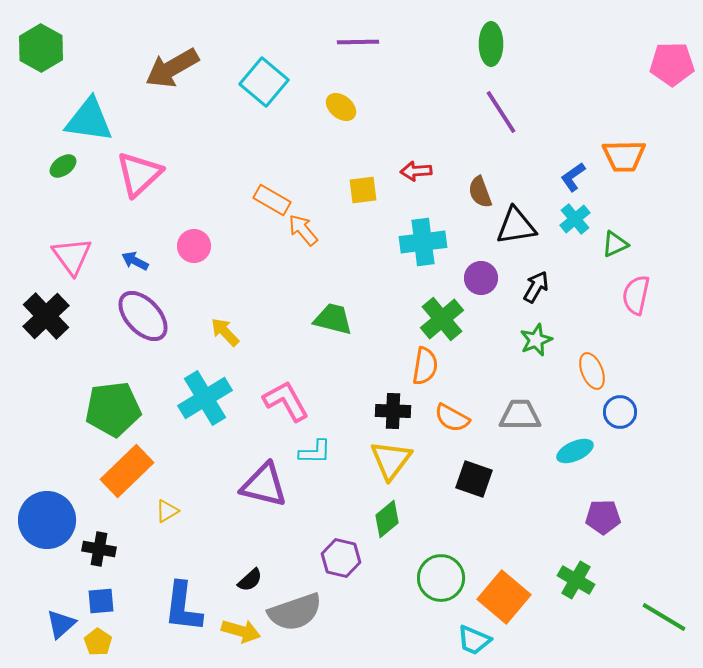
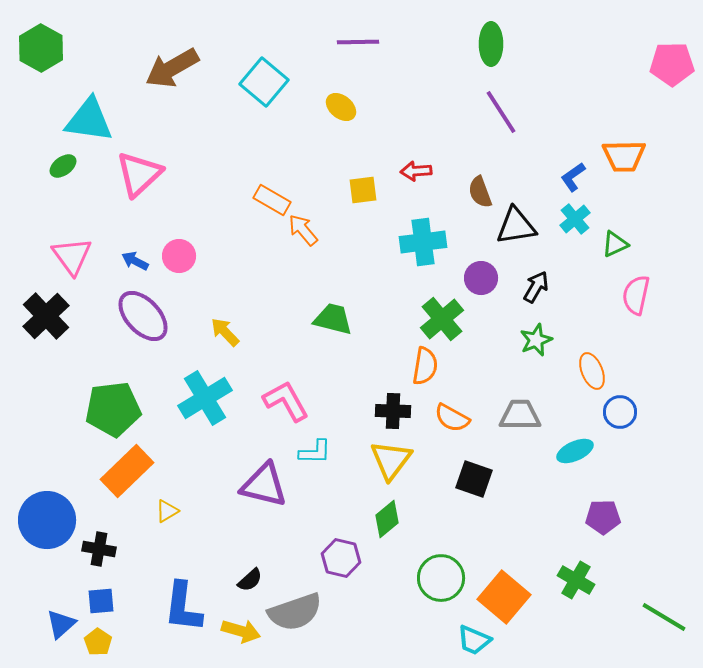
pink circle at (194, 246): moved 15 px left, 10 px down
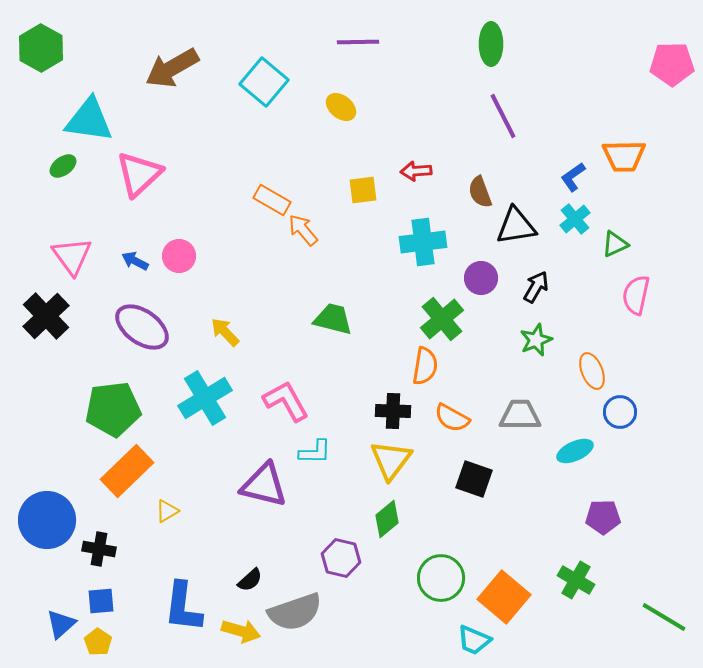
purple line at (501, 112): moved 2 px right, 4 px down; rotated 6 degrees clockwise
purple ellipse at (143, 316): moved 1 px left, 11 px down; rotated 12 degrees counterclockwise
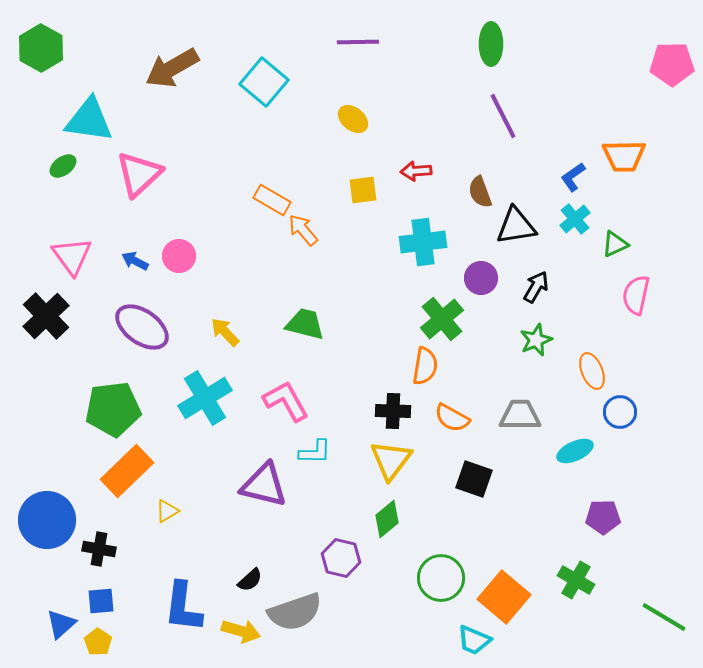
yellow ellipse at (341, 107): moved 12 px right, 12 px down
green trapezoid at (333, 319): moved 28 px left, 5 px down
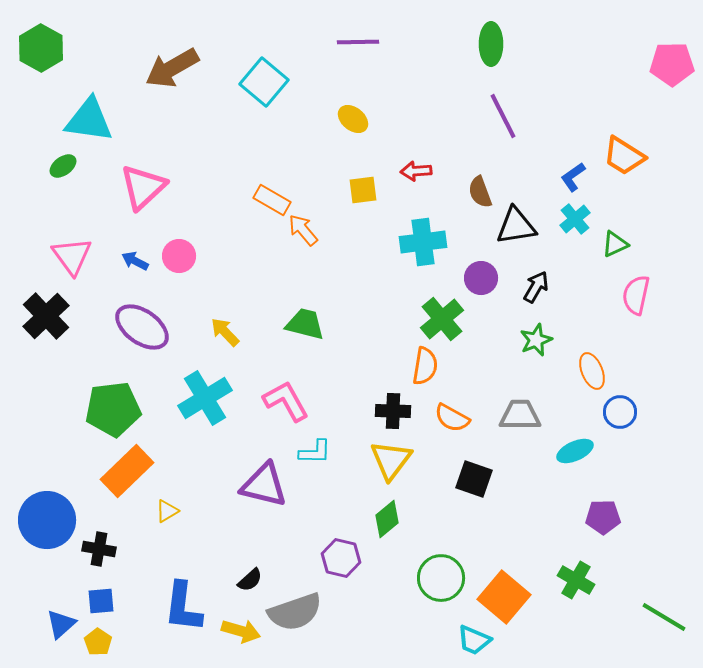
orange trapezoid at (624, 156): rotated 33 degrees clockwise
pink triangle at (139, 174): moved 4 px right, 13 px down
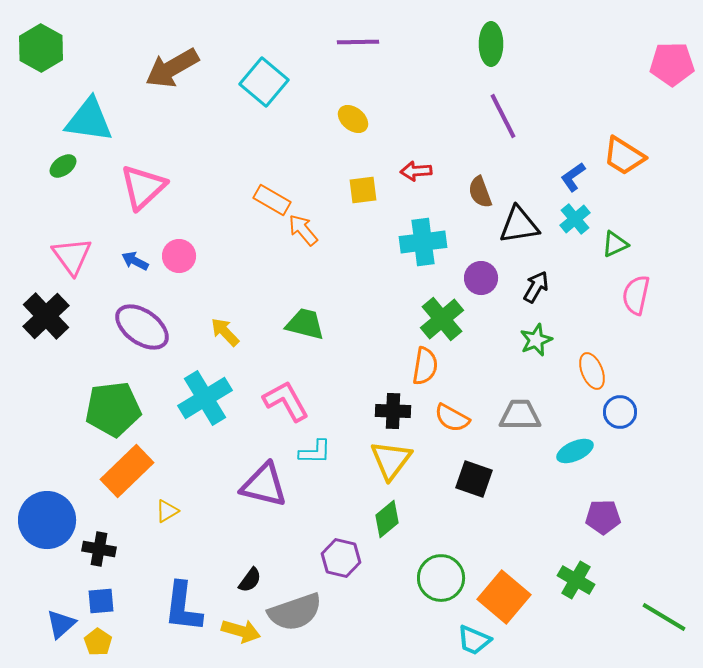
black triangle at (516, 226): moved 3 px right, 1 px up
black semicircle at (250, 580): rotated 12 degrees counterclockwise
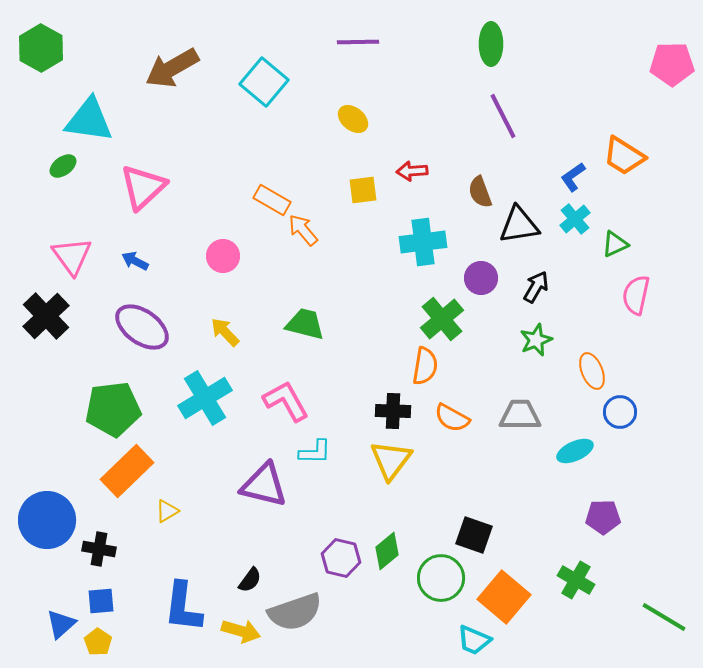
red arrow at (416, 171): moved 4 px left
pink circle at (179, 256): moved 44 px right
black square at (474, 479): moved 56 px down
green diamond at (387, 519): moved 32 px down
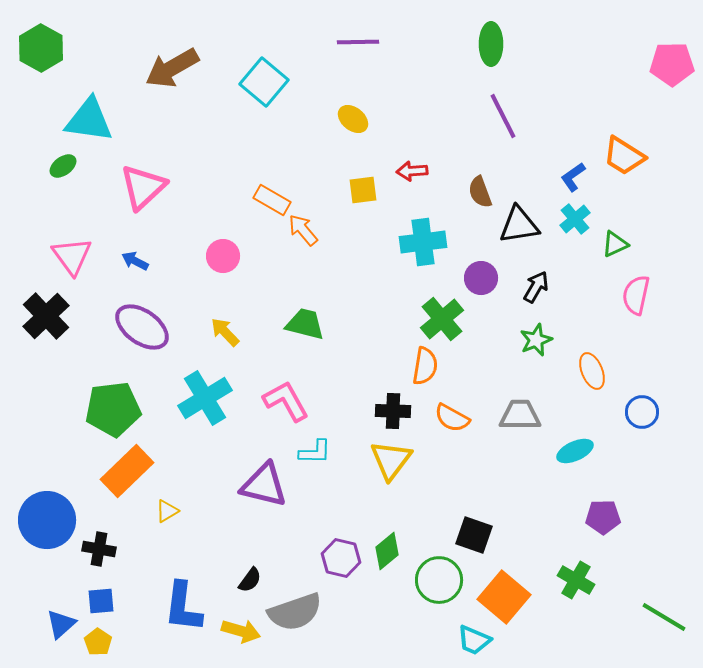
blue circle at (620, 412): moved 22 px right
green circle at (441, 578): moved 2 px left, 2 px down
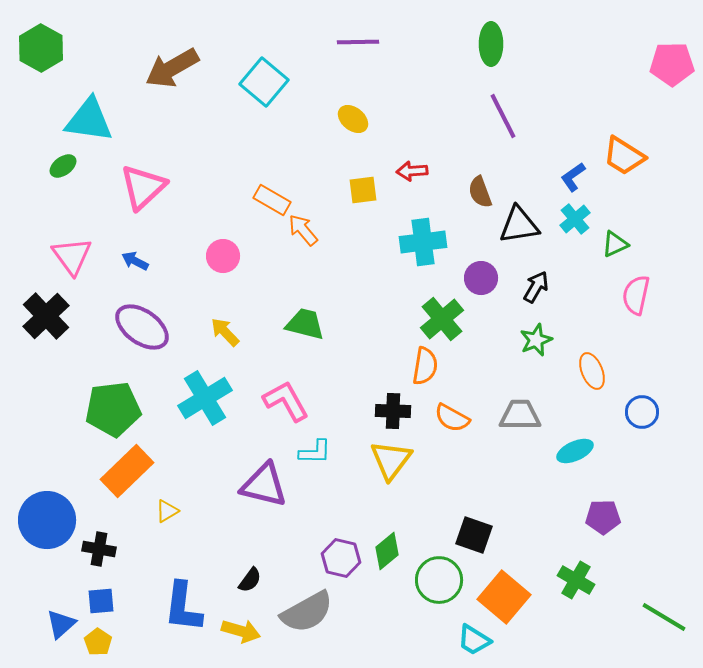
gray semicircle at (295, 612): moved 12 px right; rotated 10 degrees counterclockwise
cyan trapezoid at (474, 640): rotated 9 degrees clockwise
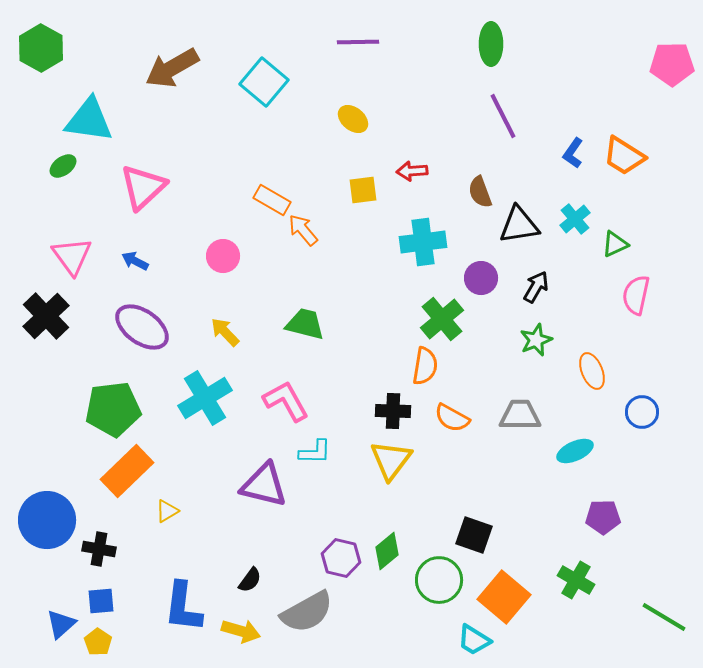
blue L-shape at (573, 177): moved 24 px up; rotated 20 degrees counterclockwise
